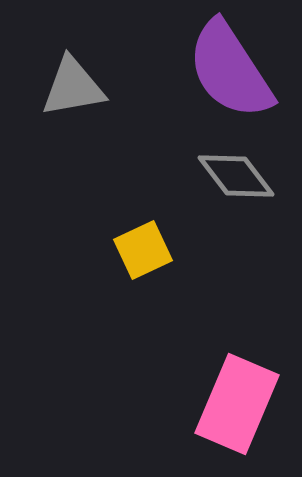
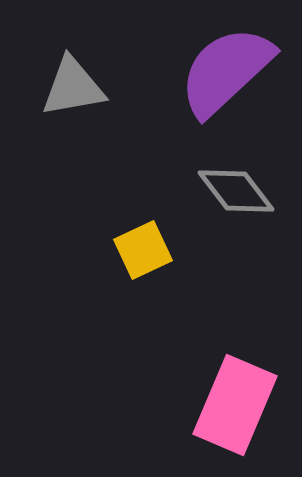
purple semicircle: moved 4 px left, 1 px down; rotated 80 degrees clockwise
gray diamond: moved 15 px down
pink rectangle: moved 2 px left, 1 px down
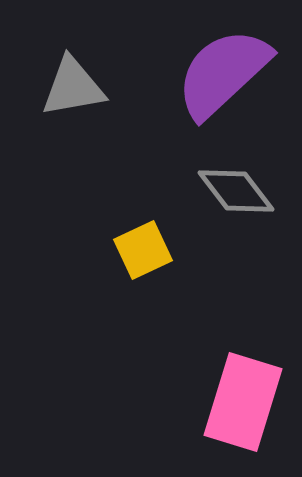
purple semicircle: moved 3 px left, 2 px down
pink rectangle: moved 8 px right, 3 px up; rotated 6 degrees counterclockwise
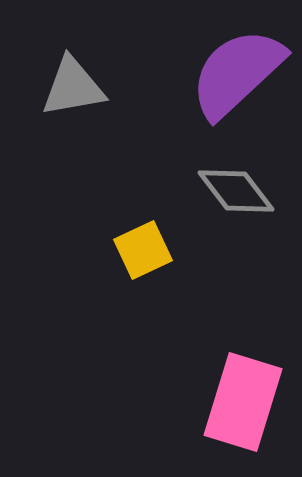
purple semicircle: moved 14 px right
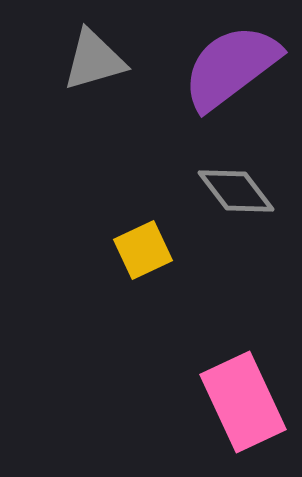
purple semicircle: moved 6 px left, 6 px up; rotated 6 degrees clockwise
gray triangle: moved 21 px right, 27 px up; rotated 6 degrees counterclockwise
pink rectangle: rotated 42 degrees counterclockwise
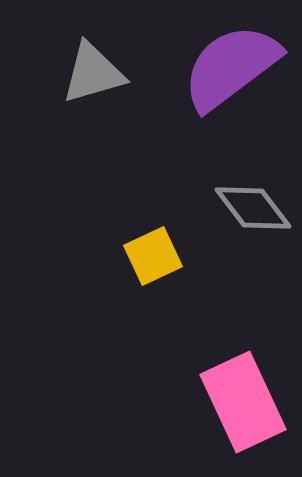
gray triangle: moved 1 px left, 13 px down
gray diamond: moved 17 px right, 17 px down
yellow square: moved 10 px right, 6 px down
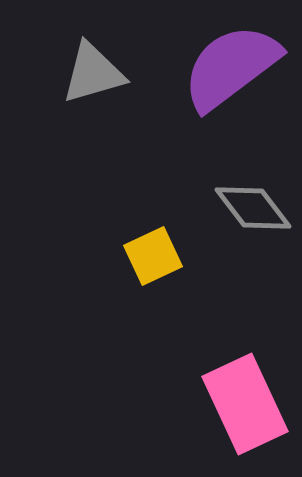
pink rectangle: moved 2 px right, 2 px down
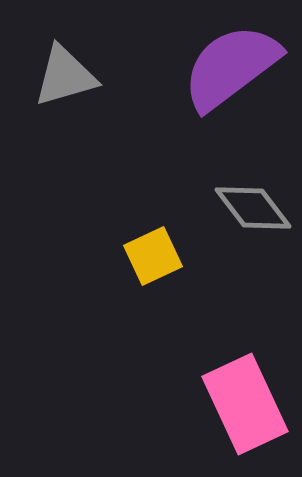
gray triangle: moved 28 px left, 3 px down
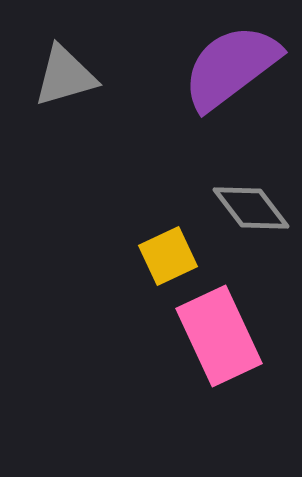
gray diamond: moved 2 px left
yellow square: moved 15 px right
pink rectangle: moved 26 px left, 68 px up
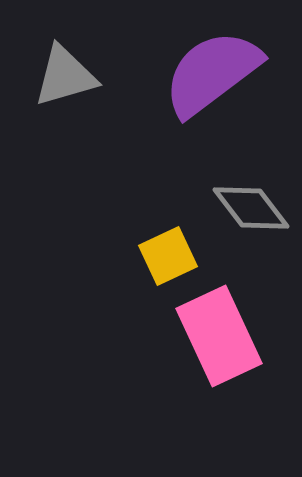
purple semicircle: moved 19 px left, 6 px down
